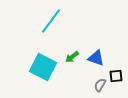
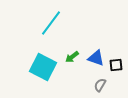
cyan line: moved 2 px down
black square: moved 11 px up
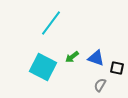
black square: moved 1 px right, 3 px down; rotated 16 degrees clockwise
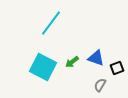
green arrow: moved 5 px down
black square: rotated 32 degrees counterclockwise
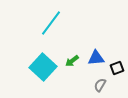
blue triangle: rotated 24 degrees counterclockwise
green arrow: moved 1 px up
cyan square: rotated 16 degrees clockwise
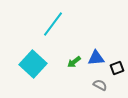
cyan line: moved 2 px right, 1 px down
green arrow: moved 2 px right, 1 px down
cyan square: moved 10 px left, 3 px up
gray semicircle: rotated 88 degrees clockwise
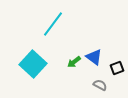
blue triangle: moved 2 px left, 1 px up; rotated 42 degrees clockwise
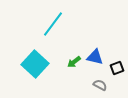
blue triangle: moved 1 px right; rotated 24 degrees counterclockwise
cyan square: moved 2 px right
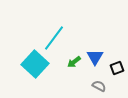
cyan line: moved 1 px right, 14 px down
blue triangle: rotated 48 degrees clockwise
gray semicircle: moved 1 px left, 1 px down
